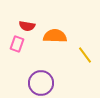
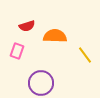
red semicircle: rotated 28 degrees counterclockwise
pink rectangle: moved 7 px down
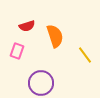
orange semicircle: rotated 70 degrees clockwise
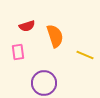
pink rectangle: moved 1 px right, 1 px down; rotated 28 degrees counterclockwise
yellow line: rotated 30 degrees counterclockwise
purple circle: moved 3 px right
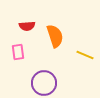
red semicircle: rotated 14 degrees clockwise
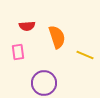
orange semicircle: moved 2 px right, 1 px down
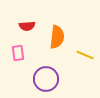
orange semicircle: rotated 25 degrees clockwise
pink rectangle: moved 1 px down
purple circle: moved 2 px right, 4 px up
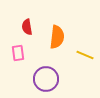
red semicircle: moved 1 px down; rotated 84 degrees clockwise
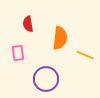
red semicircle: moved 1 px right, 3 px up
orange semicircle: moved 3 px right, 1 px down
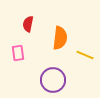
red semicircle: rotated 21 degrees clockwise
purple circle: moved 7 px right, 1 px down
